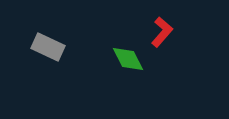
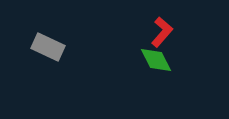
green diamond: moved 28 px right, 1 px down
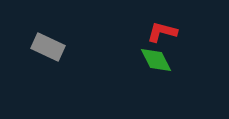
red L-shape: rotated 116 degrees counterclockwise
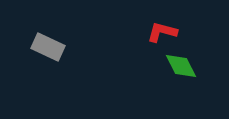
green diamond: moved 25 px right, 6 px down
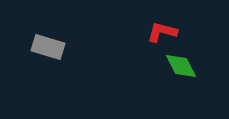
gray rectangle: rotated 8 degrees counterclockwise
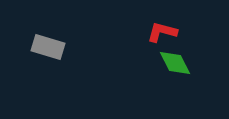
green diamond: moved 6 px left, 3 px up
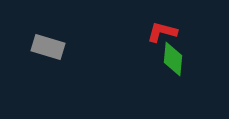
green diamond: moved 2 px left, 4 px up; rotated 32 degrees clockwise
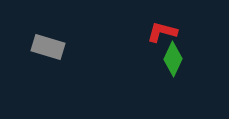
green diamond: rotated 20 degrees clockwise
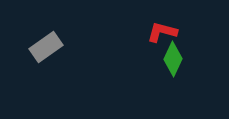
gray rectangle: moved 2 px left; rotated 52 degrees counterclockwise
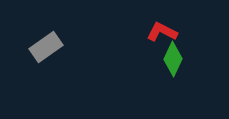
red L-shape: rotated 12 degrees clockwise
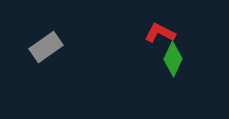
red L-shape: moved 2 px left, 1 px down
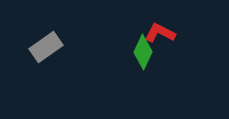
green diamond: moved 30 px left, 7 px up
